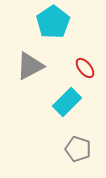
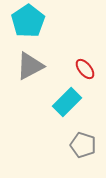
cyan pentagon: moved 25 px left, 1 px up
red ellipse: moved 1 px down
gray pentagon: moved 5 px right, 4 px up
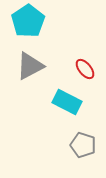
cyan rectangle: rotated 72 degrees clockwise
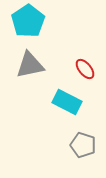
gray triangle: moved 1 px up; rotated 16 degrees clockwise
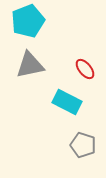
cyan pentagon: rotated 12 degrees clockwise
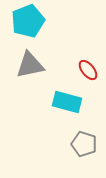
red ellipse: moved 3 px right, 1 px down
cyan rectangle: rotated 12 degrees counterclockwise
gray pentagon: moved 1 px right, 1 px up
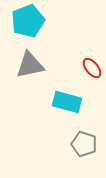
red ellipse: moved 4 px right, 2 px up
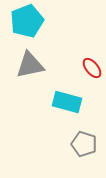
cyan pentagon: moved 1 px left
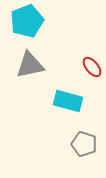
red ellipse: moved 1 px up
cyan rectangle: moved 1 px right, 1 px up
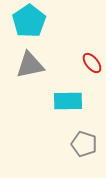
cyan pentagon: moved 2 px right; rotated 12 degrees counterclockwise
red ellipse: moved 4 px up
cyan rectangle: rotated 16 degrees counterclockwise
